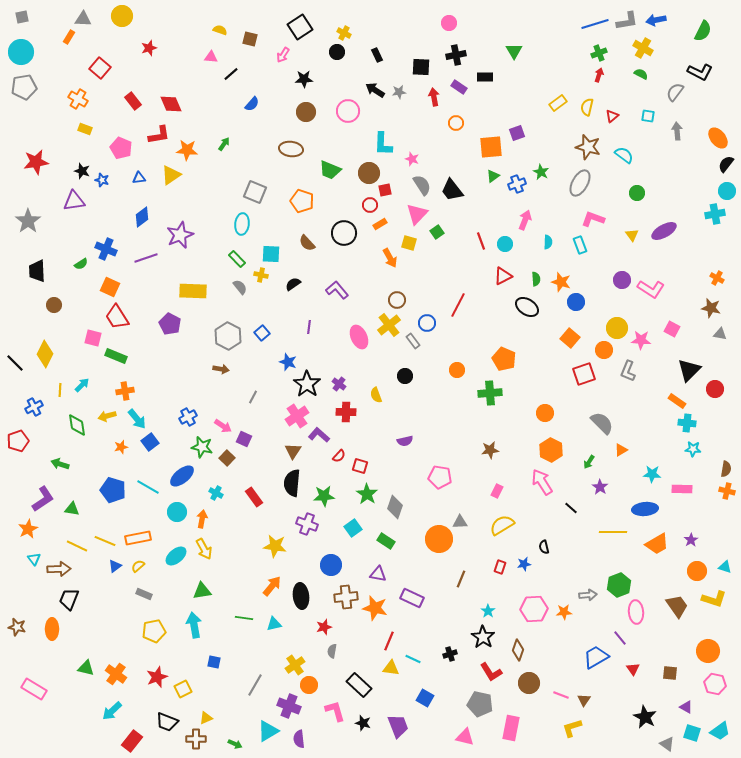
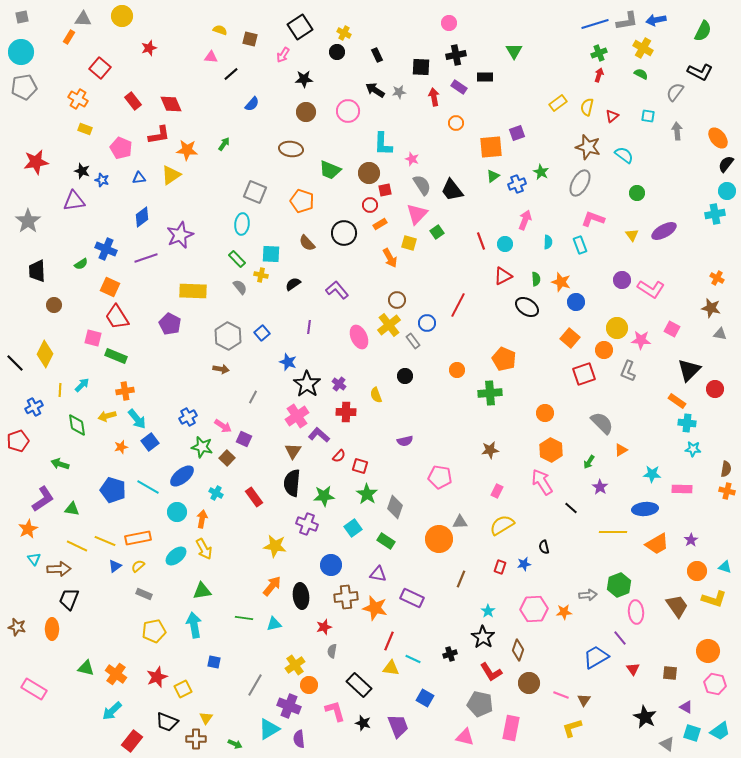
yellow triangle at (206, 718): rotated 32 degrees counterclockwise
cyan triangle at (268, 731): moved 1 px right, 2 px up
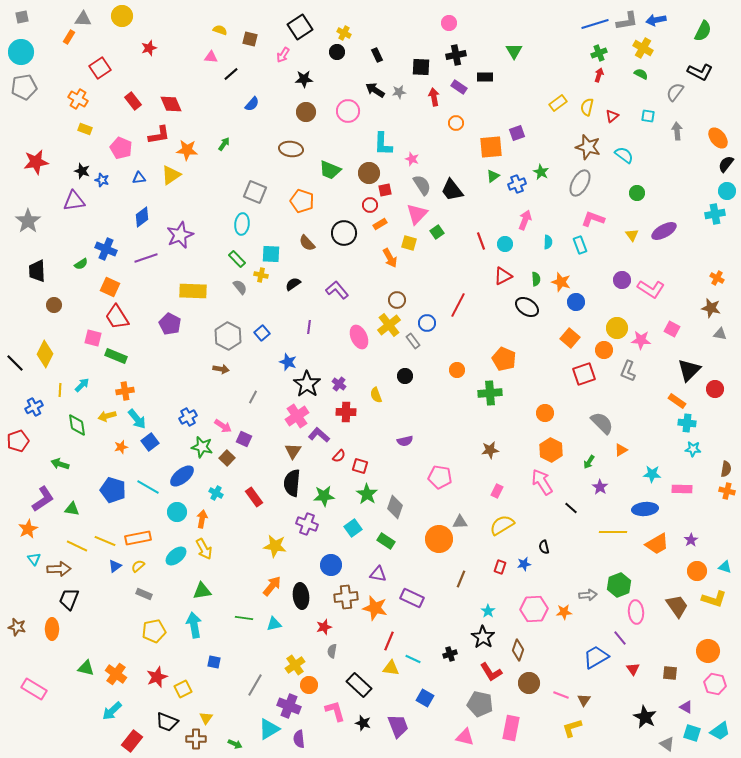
red square at (100, 68): rotated 15 degrees clockwise
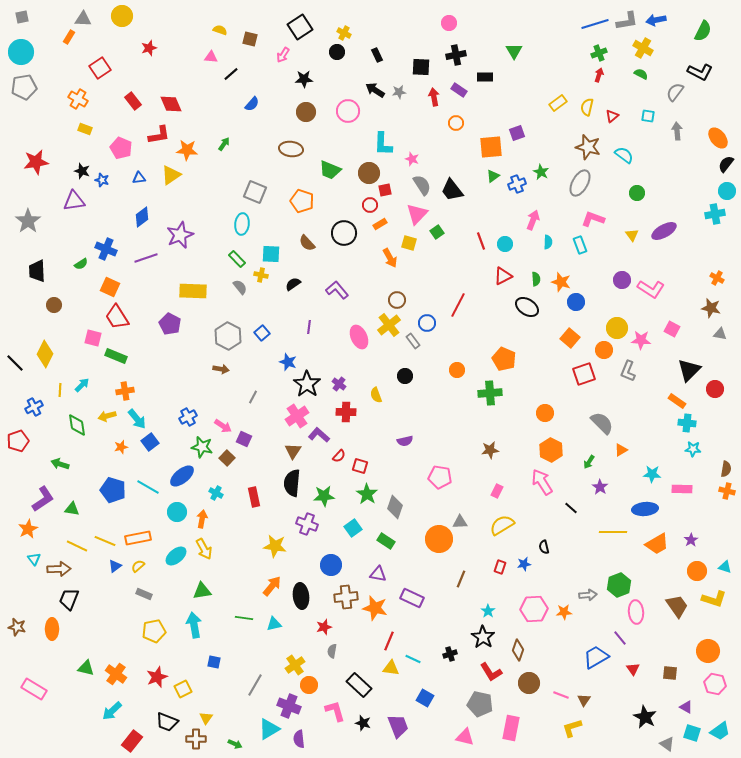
purple rectangle at (459, 87): moved 3 px down
pink arrow at (525, 220): moved 8 px right
red rectangle at (254, 497): rotated 24 degrees clockwise
